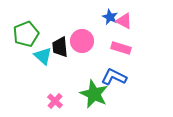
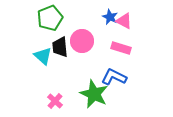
green pentagon: moved 24 px right, 16 px up
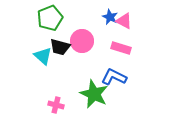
black trapezoid: rotated 70 degrees counterclockwise
pink cross: moved 1 px right, 4 px down; rotated 28 degrees counterclockwise
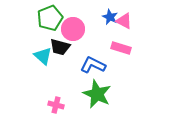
pink circle: moved 9 px left, 12 px up
blue L-shape: moved 21 px left, 12 px up
green star: moved 3 px right
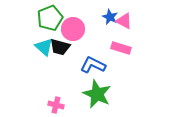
cyan triangle: moved 1 px right, 9 px up
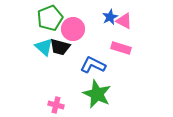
blue star: rotated 21 degrees clockwise
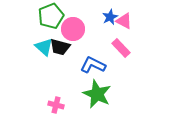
green pentagon: moved 1 px right, 2 px up
pink rectangle: rotated 30 degrees clockwise
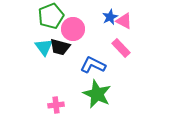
cyan triangle: rotated 12 degrees clockwise
pink cross: rotated 21 degrees counterclockwise
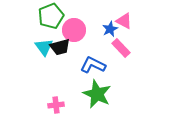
blue star: moved 12 px down
pink circle: moved 1 px right, 1 px down
black trapezoid: rotated 30 degrees counterclockwise
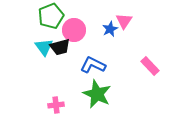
pink triangle: rotated 36 degrees clockwise
pink rectangle: moved 29 px right, 18 px down
